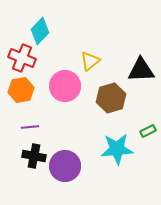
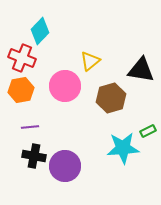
black triangle: rotated 12 degrees clockwise
cyan star: moved 6 px right, 1 px up
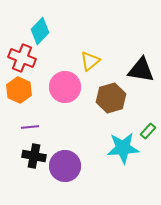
pink circle: moved 1 px down
orange hexagon: moved 2 px left; rotated 25 degrees counterclockwise
green rectangle: rotated 21 degrees counterclockwise
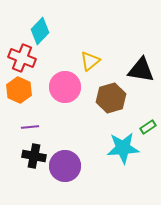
green rectangle: moved 4 px up; rotated 14 degrees clockwise
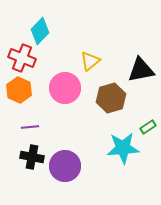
black triangle: rotated 20 degrees counterclockwise
pink circle: moved 1 px down
black cross: moved 2 px left, 1 px down
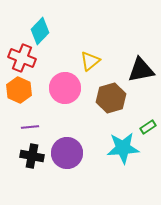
black cross: moved 1 px up
purple circle: moved 2 px right, 13 px up
